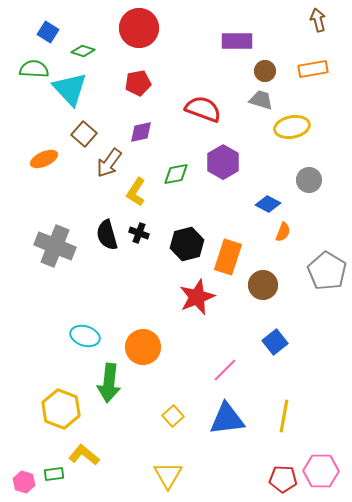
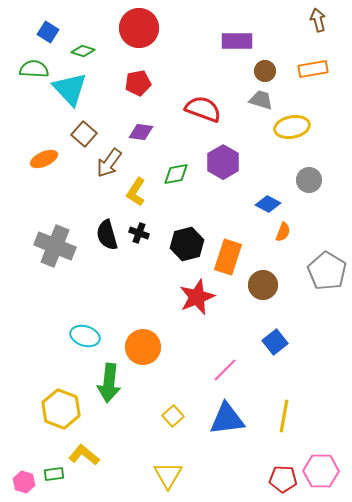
purple diamond at (141, 132): rotated 20 degrees clockwise
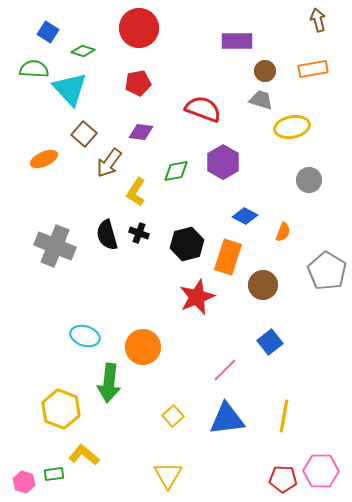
green diamond at (176, 174): moved 3 px up
blue diamond at (268, 204): moved 23 px left, 12 px down
blue square at (275, 342): moved 5 px left
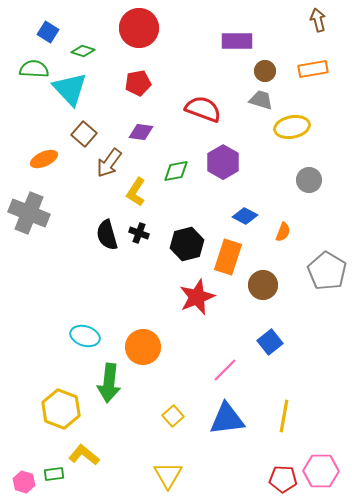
gray cross at (55, 246): moved 26 px left, 33 px up
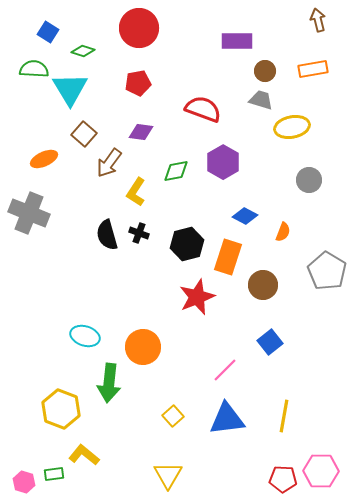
cyan triangle at (70, 89): rotated 12 degrees clockwise
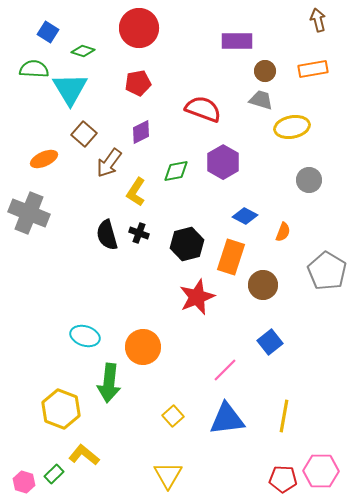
purple diamond at (141, 132): rotated 35 degrees counterclockwise
orange rectangle at (228, 257): moved 3 px right
green rectangle at (54, 474): rotated 36 degrees counterclockwise
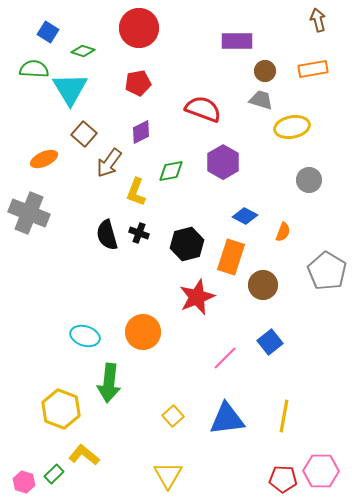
green diamond at (176, 171): moved 5 px left
yellow L-shape at (136, 192): rotated 12 degrees counterclockwise
orange circle at (143, 347): moved 15 px up
pink line at (225, 370): moved 12 px up
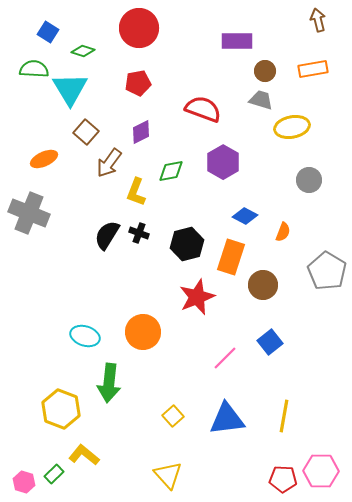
brown square at (84, 134): moved 2 px right, 2 px up
black semicircle at (107, 235): rotated 48 degrees clockwise
yellow triangle at (168, 475): rotated 12 degrees counterclockwise
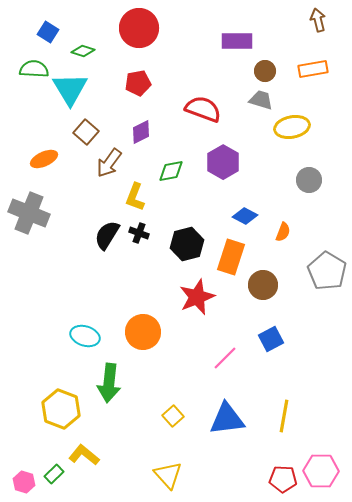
yellow L-shape at (136, 192): moved 1 px left, 5 px down
blue square at (270, 342): moved 1 px right, 3 px up; rotated 10 degrees clockwise
